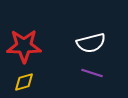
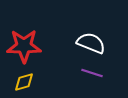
white semicircle: rotated 144 degrees counterclockwise
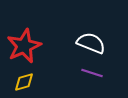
red star: rotated 24 degrees counterclockwise
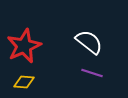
white semicircle: moved 2 px left, 1 px up; rotated 16 degrees clockwise
yellow diamond: rotated 20 degrees clockwise
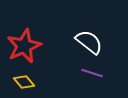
yellow diamond: rotated 45 degrees clockwise
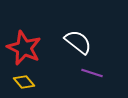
white semicircle: moved 11 px left
red star: moved 2 px down; rotated 24 degrees counterclockwise
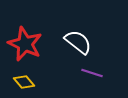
red star: moved 1 px right, 4 px up
